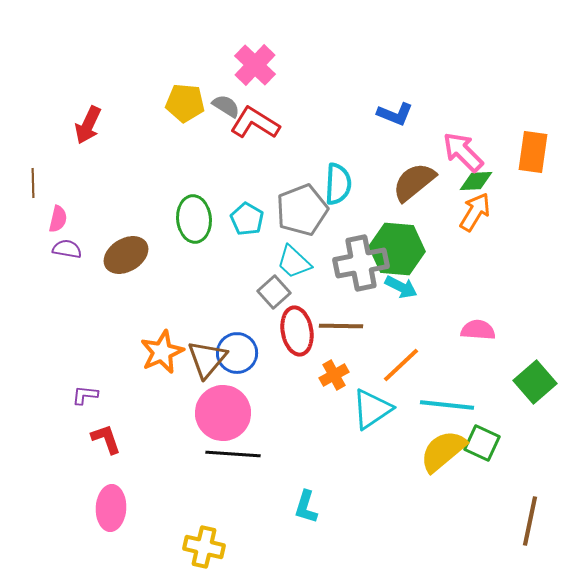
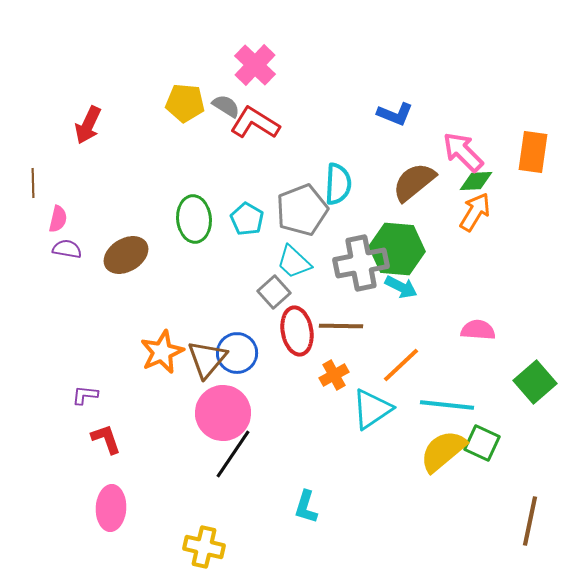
black line at (233, 454): rotated 60 degrees counterclockwise
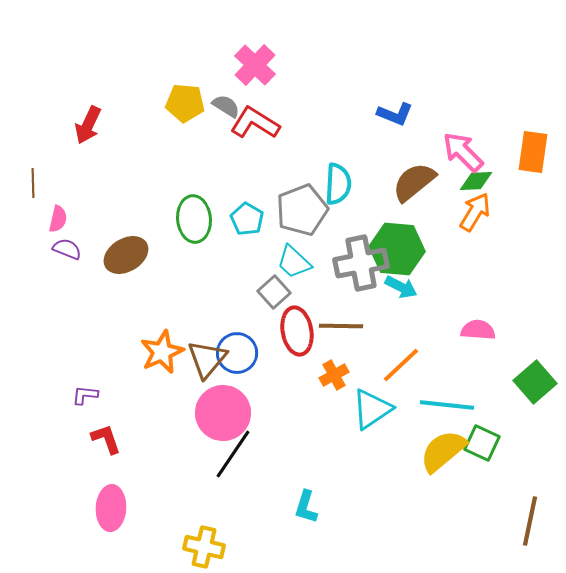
purple semicircle at (67, 249): rotated 12 degrees clockwise
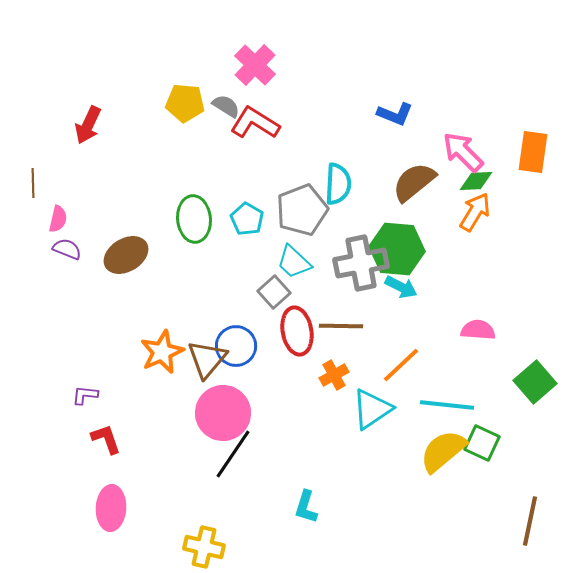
blue circle at (237, 353): moved 1 px left, 7 px up
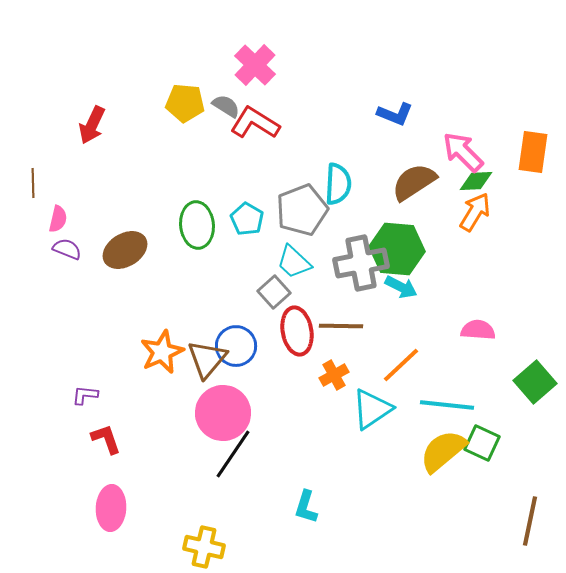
red arrow at (88, 125): moved 4 px right
brown semicircle at (414, 182): rotated 6 degrees clockwise
green ellipse at (194, 219): moved 3 px right, 6 px down
brown ellipse at (126, 255): moved 1 px left, 5 px up
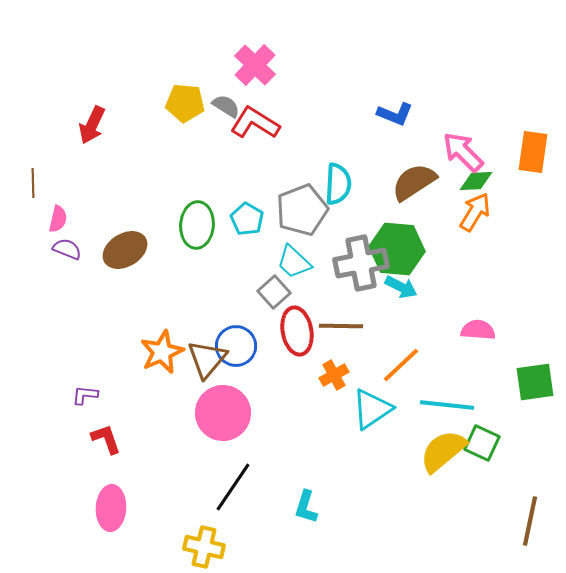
green ellipse at (197, 225): rotated 9 degrees clockwise
green square at (535, 382): rotated 33 degrees clockwise
black line at (233, 454): moved 33 px down
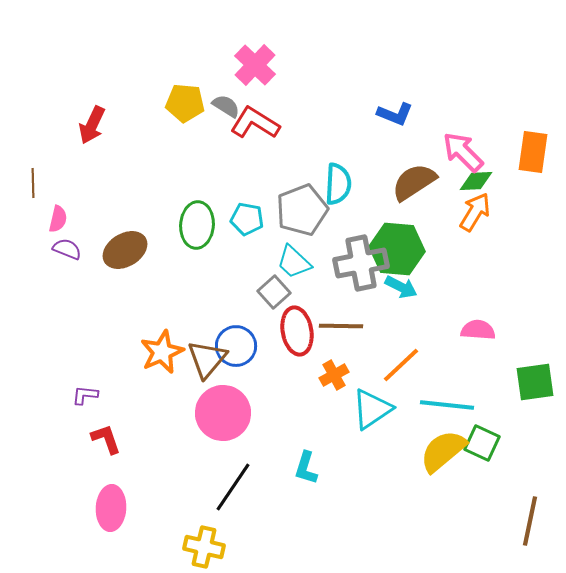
cyan pentagon at (247, 219): rotated 20 degrees counterclockwise
cyan L-shape at (306, 507): moved 39 px up
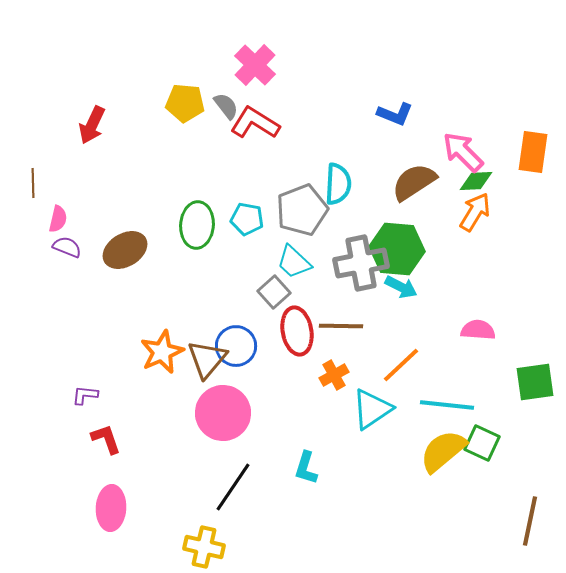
gray semicircle at (226, 106): rotated 20 degrees clockwise
purple semicircle at (67, 249): moved 2 px up
